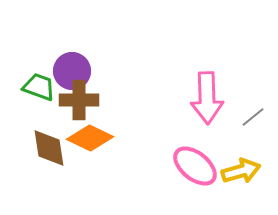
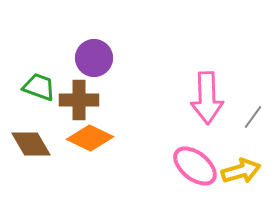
purple circle: moved 22 px right, 13 px up
gray line: rotated 15 degrees counterclockwise
brown diamond: moved 18 px left, 4 px up; rotated 21 degrees counterclockwise
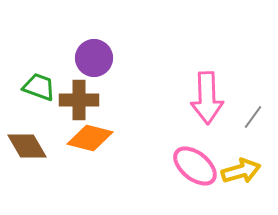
orange diamond: rotated 12 degrees counterclockwise
brown diamond: moved 4 px left, 2 px down
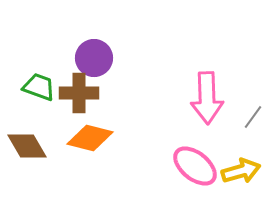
brown cross: moved 7 px up
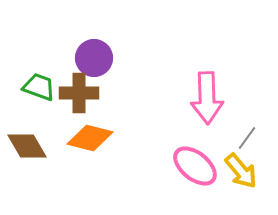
gray line: moved 6 px left, 21 px down
yellow arrow: rotated 66 degrees clockwise
